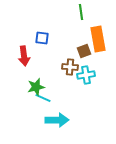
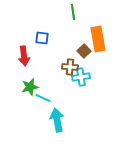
green line: moved 8 px left
brown square: rotated 24 degrees counterclockwise
cyan cross: moved 5 px left, 2 px down
green star: moved 6 px left
cyan arrow: rotated 100 degrees counterclockwise
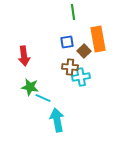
blue square: moved 25 px right, 4 px down; rotated 16 degrees counterclockwise
green star: rotated 24 degrees clockwise
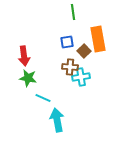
green star: moved 2 px left, 9 px up
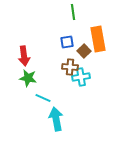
cyan arrow: moved 1 px left, 1 px up
